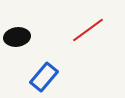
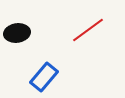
black ellipse: moved 4 px up
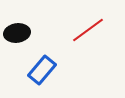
blue rectangle: moved 2 px left, 7 px up
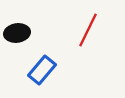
red line: rotated 28 degrees counterclockwise
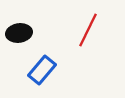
black ellipse: moved 2 px right
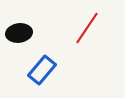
red line: moved 1 px left, 2 px up; rotated 8 degrees clockwise
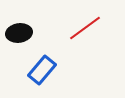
red line: moved 2 px left; rotated 20 degrees clockwise
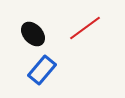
black ellipse: moved 14 px right, 1 px down; rotated 55 degrees clockwise
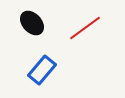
black ellipse: moved 1 px left, 11 px up
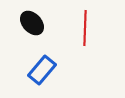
red line: rotated 52 degrees counterclockwise
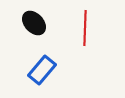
black ellipse: moved 2 px right
